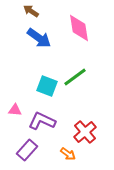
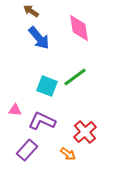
blue arrow: rotated 15 degrees clockwise
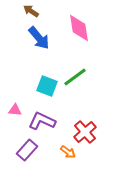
orange arrow: moved 2 px up
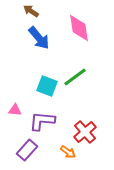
purple L-shape: rotated 20 degrees counterclockwise
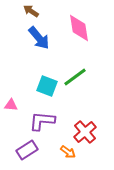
pink triangle: moved 4 px left, 5 px up
purple rectangle: rotated 15 degrees clockwise
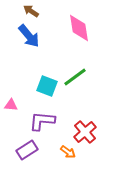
blue arrow: moved 10 px left, 2 px up
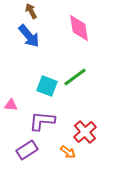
brown arrow: rotated 28 degrees clockwise
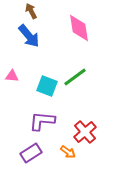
pink triangle: moved 1 px right, 29 px up
purple rectangle: moved 4 px right, 3 px down
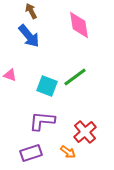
pink diamond: moved 3 px up
pink triangle: moved 2 px left, 1 px up; rotated 16 degrees clockwise
purple rectangle: rotated 15 degrees clockwise
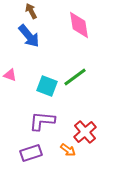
orange arrow: moved 2 px up
